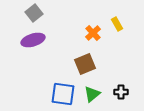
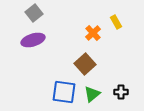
yellow rectangle: moved 1 px left, 2 px up
brown square: rotated 20 degrees counterclockwise
blue square: moved 1 px right, 2 px up
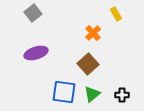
gray square: moved 1 px left
yellow rectangle: moved 8 px up
purple ellipse: moved 3 px right, 13 px down
brown square: moved 3 px right
black cross: moved 1 px right, 3 px down
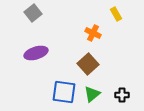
orange cross: rotated 21 degrees counterclockwise
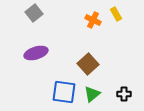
gray square: moved 1 px right
orange cross: moved 13 px up
black cross: moved 2 px right, 1 px up
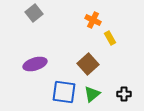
yellow rectangle: moved 6 px left, 24 px down
purple ellipse: moved 1 px left, 11 px down
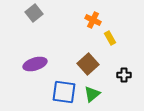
black cross: moved 19 px up
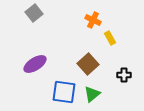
purple ellipse: rotated 15 degrees counterclockwise
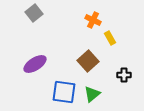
brown square: moved 3 px up
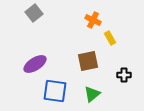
brown square: rotated 30 degrees clockwise
blue square: moved 9 px left, 1 px up
